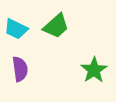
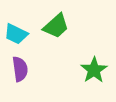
cyan trapezoid: moved 5 px down
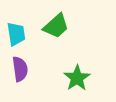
cyan trapezoid: rotated 125 degrees counterclockwise
green star: moved 17 px left, 8 px down
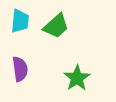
cyan trapezoid: moved 4 px right, 13 px up; rotated 15 degrees clockwise
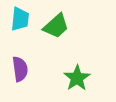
cyan trapezoid: moved 2 px up
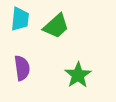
purple semicircle: moved 2 px right, 1 px up
green star: moved 1 px right, 3 px up
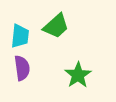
cyan trapezoid: moved 17 px down
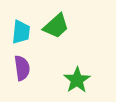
cyan trapezoid: moved 1 px right, 4 px up
green star: moved 1 px left, 5 px down
